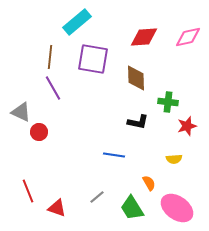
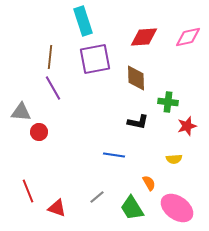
cyan rectangle: moved 6 px right, 1 px up; rotated 68 degrees counterclockwise
purple square: moved 2 px right; rotated 20 degrees counterclockwise
gray triangle: rotated 20 degrees counterclockwise
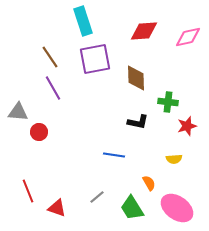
red diamond: moved 6 px up
brown line: rotated 40 degrees counterclockwise
gray triangle: moved 3 px left
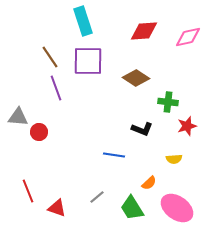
purple square: moved 7 px left, 2 px down; rotated 12 degrees clockwise
brown diamond: rotated 56 degrees counterclockwise
purple line: moved 3 px right; rotated 10 degrees clockwise
gray triangle: moved 5 px down
black L-shape: moved 4 px right, 7 px down; rotated 10 degrees clockwise
orange semicircle: rotated 77 degrees clockwise
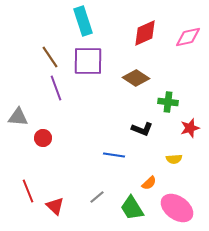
red diamond: moved 1 px right, 2 px down; rotated 20 degrees counterclockwise
red star: moved 3 px right, 2 px down
red circle: moved 4 px right, 6 px down
red triangle: moved 2 px left, 2 px up; rotated 24 degrees clockwise
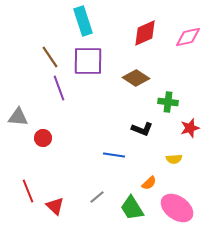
purple line: moved 3 px right
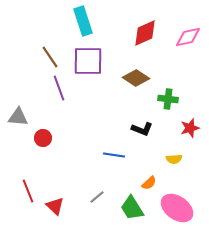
green cross: moved 3 px up
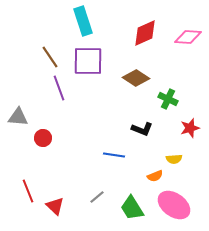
pink diamond: rotated 16 degrees clockwise
green cross: rotated 18 degrees clockwise
orange semicircle: moved 6 px right, 7 px up; rotated 21 degrees clockwise
pink ellipse: moved 3 px left, 3 px up
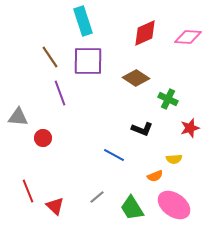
purple line: moved 1 px right, 5 px down
blue line: rotated 20 degrees clockwise
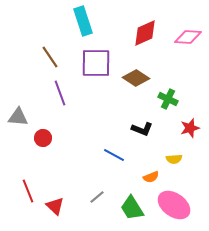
purple square: moved 8 px right, 2 px down
orange semicircle: moved 4 px left, 1 px down
